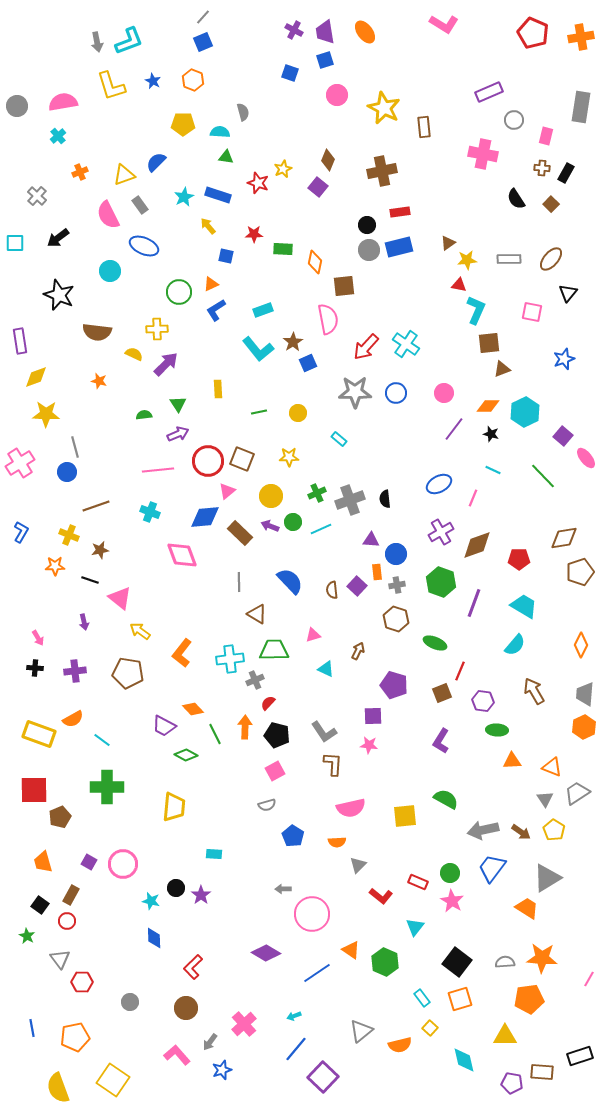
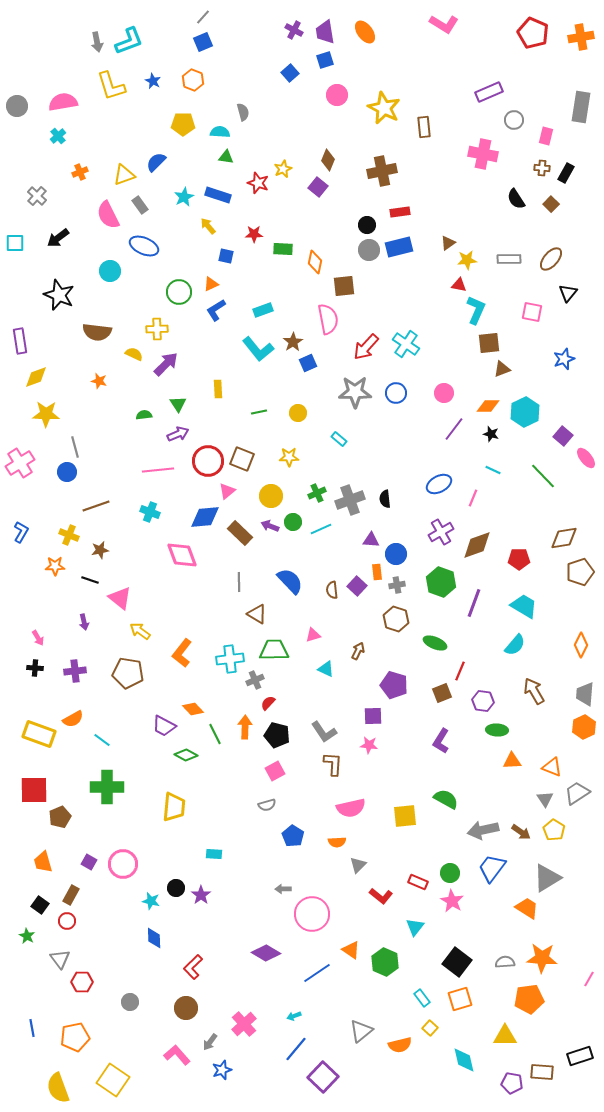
blue square at (290, 73): rotated 30 degrees clockwise
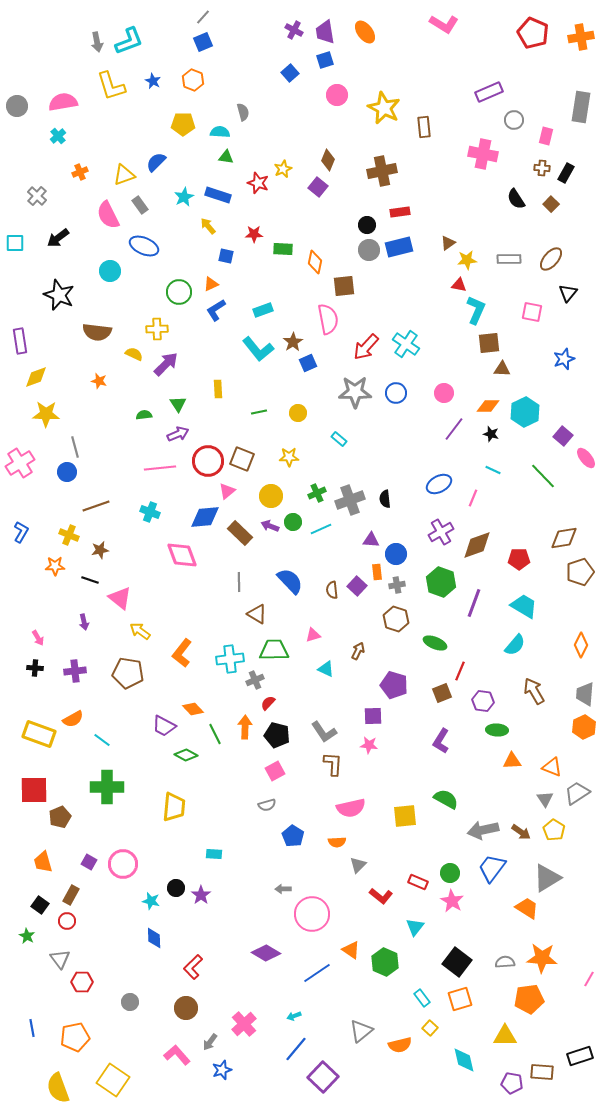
brown triangle at (502, 369): rotated 24 degrees clockwise
pink line at (158, 470): moved 2 px right, 2 px up
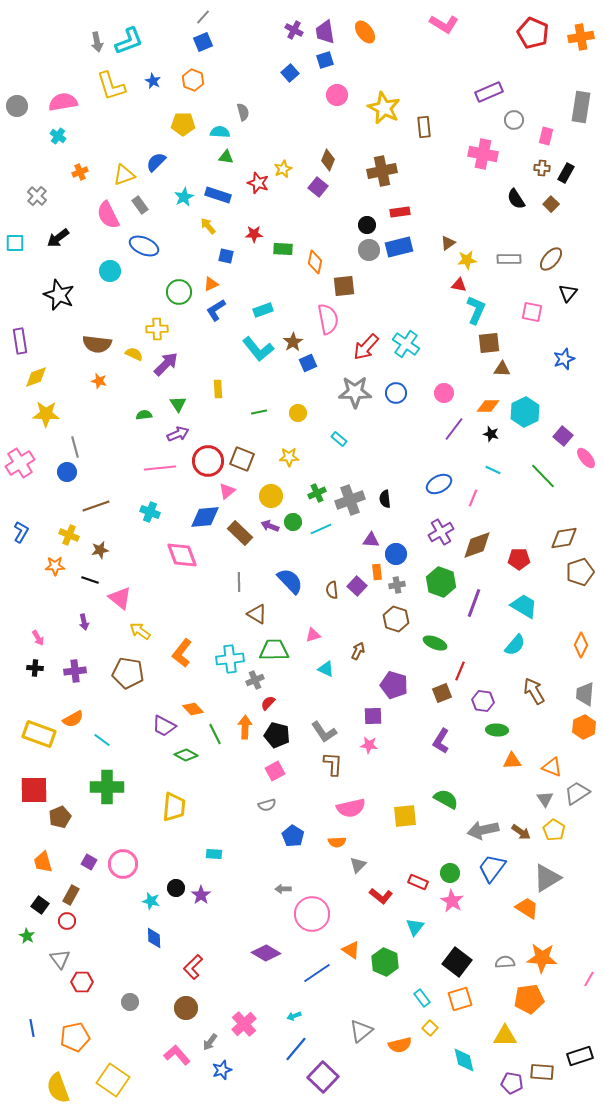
cyan cross at (58, 136): rotated 14 degrees counterclockwise
brown semicircle at (97, 332): moved 12 px down
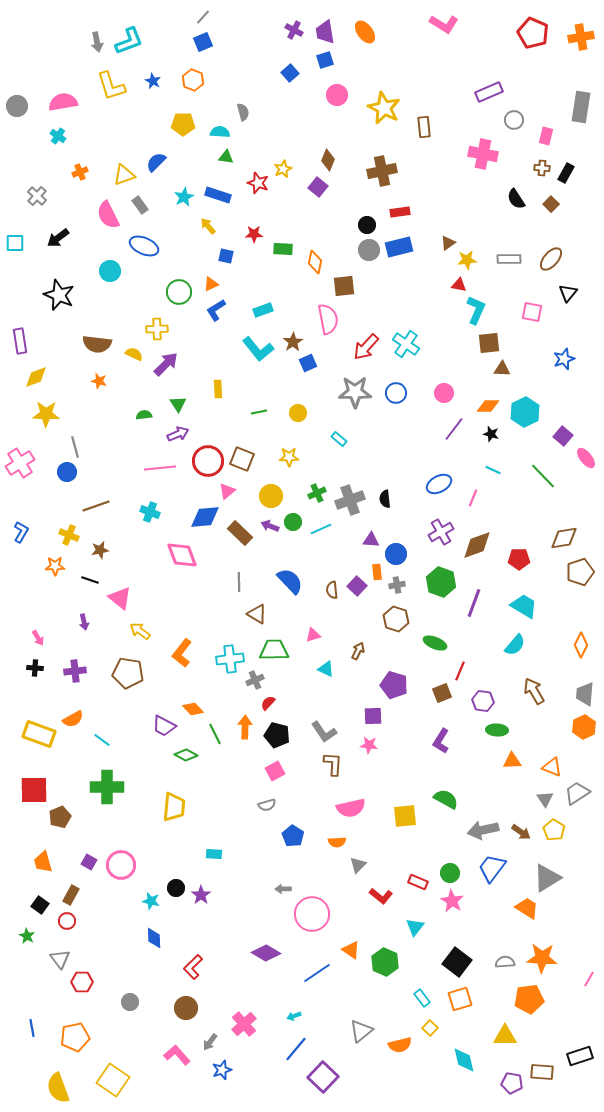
pink circle at (123, 864): moved 2 px left, 1 px down
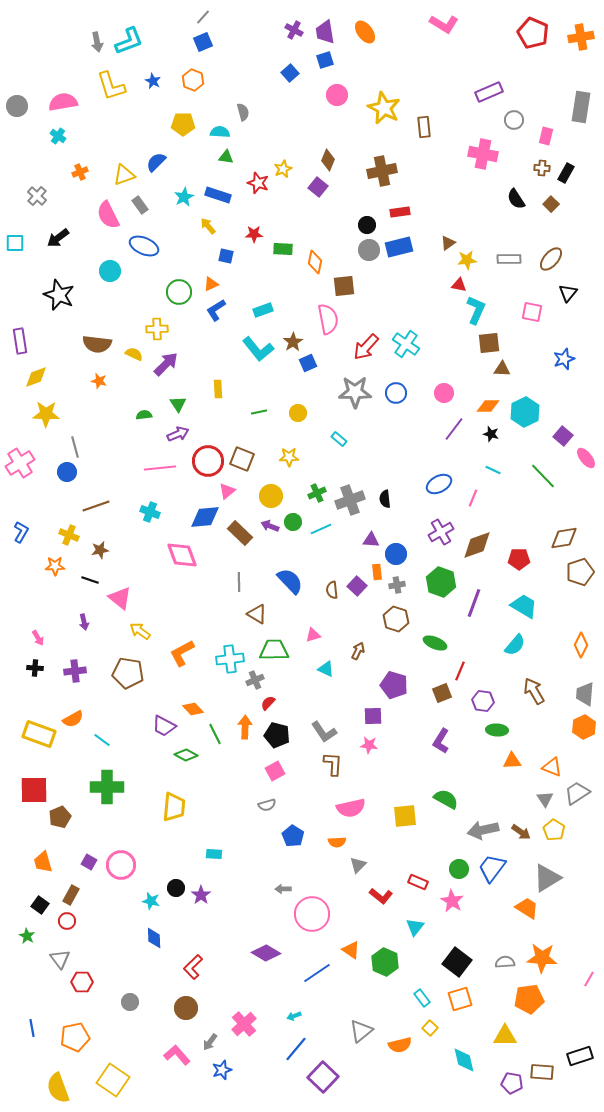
orange L-shape at (182, 653): rotated 24 degrees clockwise
green circle at (450, 873): moved 9 px right, 4 px up
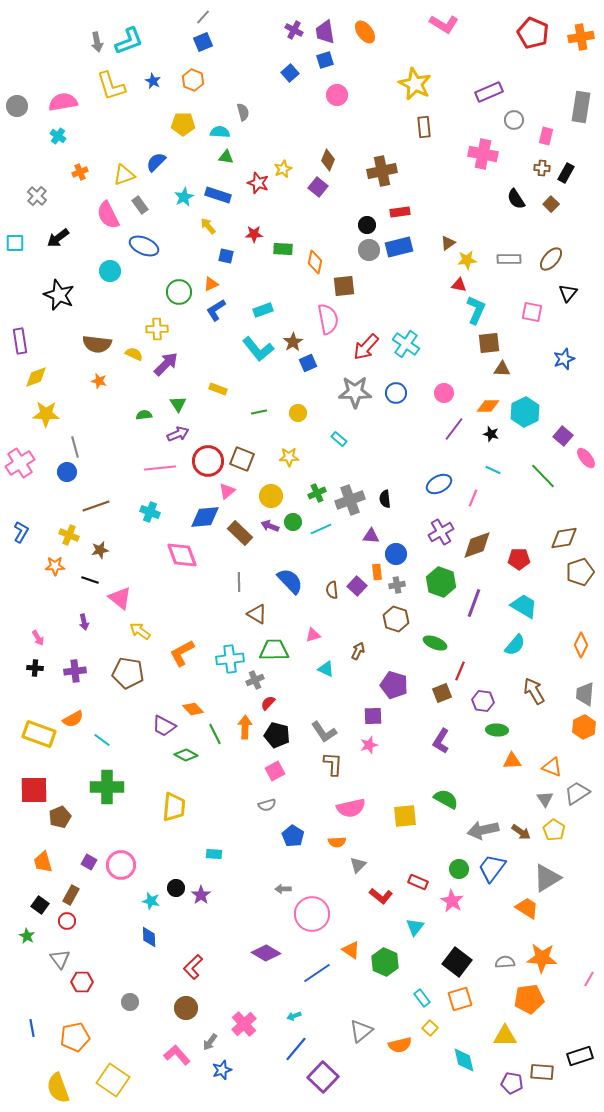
yellow star at (384, 108): moved 31 px right, 24 px up
yellow rectangle at (218, 389): rotated 66 degrees counterclockwise
purple triangle at (371, 540): moved 4 px up
pink star at (369, 745): rotated 24 degrees counterclockwise
blue diamond at (154, 938): moved 5 px left, 1 px up
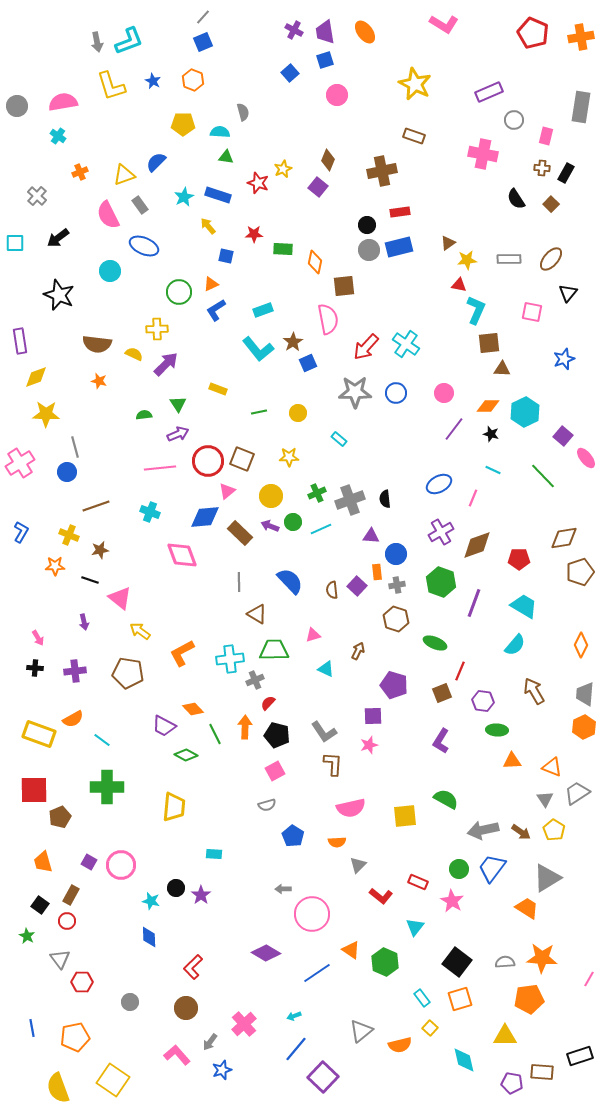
brown rectangle at (424, 127): moved 10 px left, 9 px down; rotated 65 degrees counterclockwise
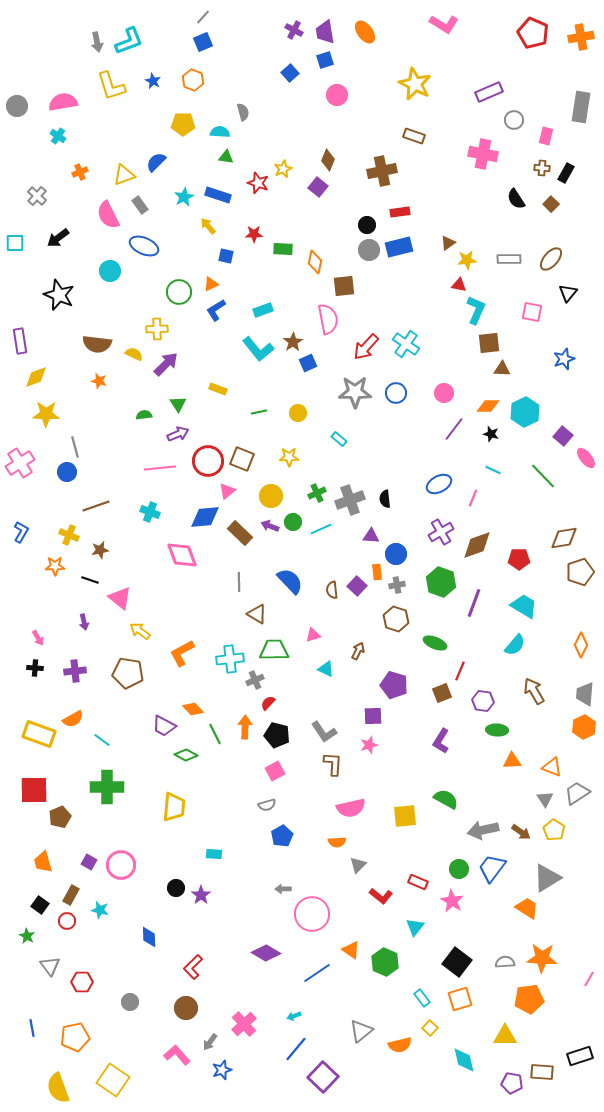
blue pentagon at (293, 836): moved 11 px left; rotated 10 degrees clockwise
cyan star at (151, 901): moved 51 px left, 9 px down
gray triangle at (60, 959): moved 10 px left, 7 px down
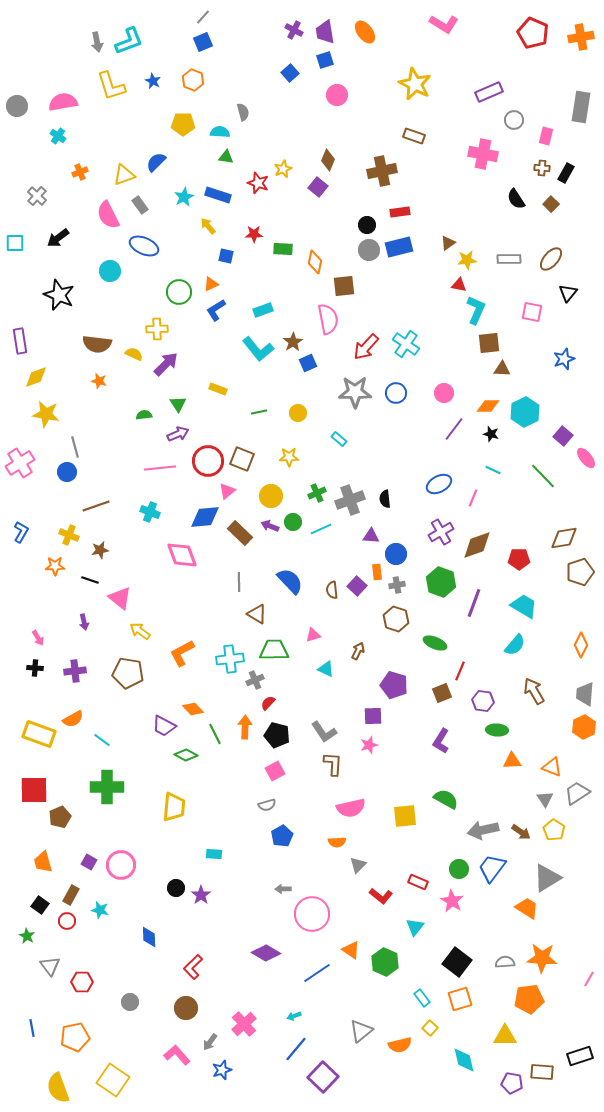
yellow star at (46, 414): rotated 8 degrees clockwise
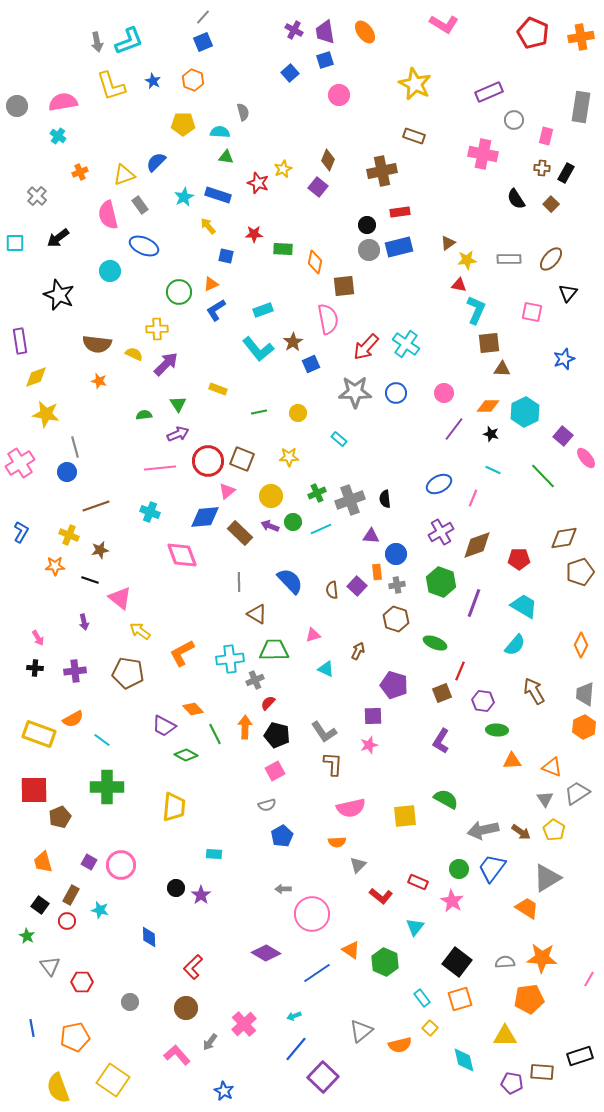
pink circle at (337, 95): moved 2 px right
pink semicircle at (108, 215): rotated 12 degrees clockwise
blue square at (308, 363): moved 3 px right, 1 px down
blue star at (222, 1070): moved 2 px right, 21 px down; rotated 24 degrees counterclockwise
